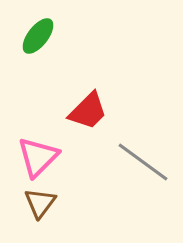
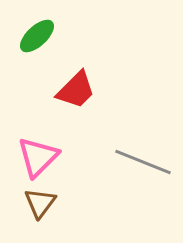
green ellipse: moved 1 px left; rotated 9 degrees clockwise
red trapezoid: moved 12 px left, 21 px up
gray line: rotated 14 degrees counterclockwise
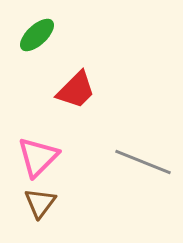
green ellipse: moved 1 px up
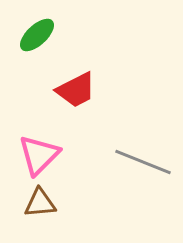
red trapezoid: rotated 18 degrees clockwise
pink triangle: moved 1 px right, 2 px up
brown triangle: rotated 48 degrees clockwise
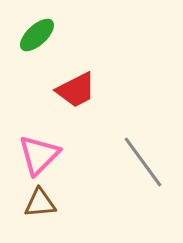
gray line: rotated 32 degrees clockwise
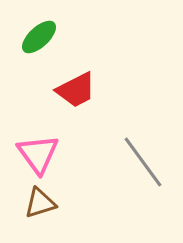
green ellipse: moved 2 px right, 2 px down
pink triangle: moved 1 px left, 1 px up; rotated 21 degrees counterclockwise
brown triangle: rotated 12 degrees counterclockwise
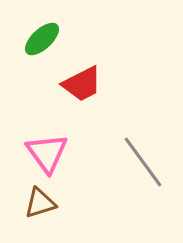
green ellipse: moved 3 px right, 2 px down
red trapezoid: moved 6 px right, 6 px up
pink triangle: moved 9 px right, 1 px up
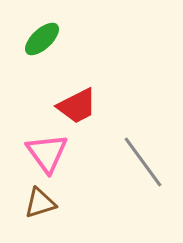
red trapezoid: moved 5 px left, 22 px down
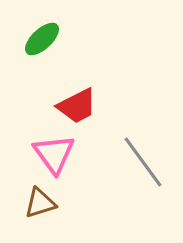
pink triangle: moved 7 px right, 1 px down
